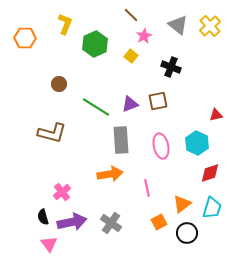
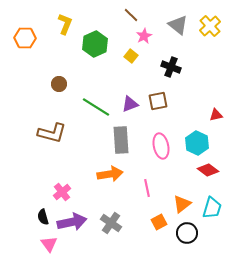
red diamond: moved 2 px left, 3 px up; rotated 55 degrees clockwise
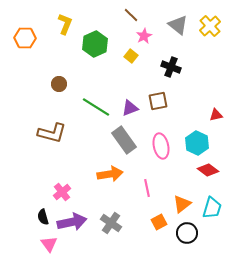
purple triangle: moved 4 px down
gray rectangle: moved 3 px right; rotated 32 degrees counterclockwise
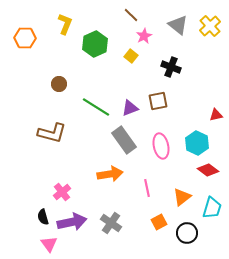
orange triangle: moved 7 px up
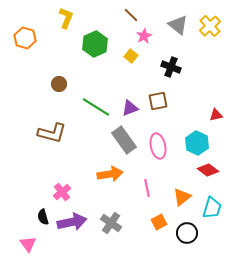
yellow L-shape: moved 1 px right, 6 px up
orange hexagon: rotated 15 degrees clockwise
pink ellipse: moved 3 px left
pink triangle: moved 21 px left
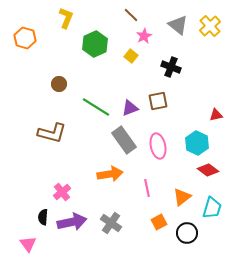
black semicircle: rotated 21 degrees clockwise
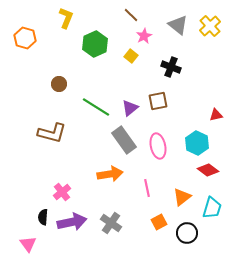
purple triangle: rotated 18 degrees counterclockwise
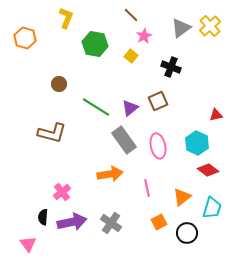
gray triangle: moved 3 px right, 3 px down; rotated 45 degrees clockwise
green hexagon: rotated 25 degrees counterclockwise
brown square: rotated 12 degrees counterclockwise
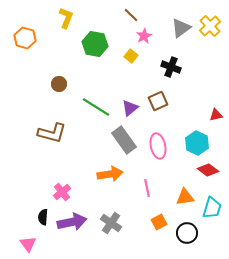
orange triangle: moved 3 px right; rotated 30 degrees clockwise
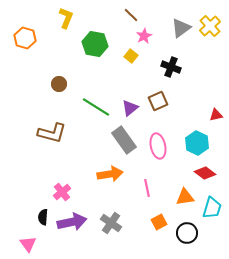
red diamond: moved 3 px left, 3 px down
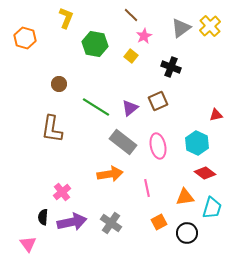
brown L-shape: moved 4 px up; rotated 84 degrees clockwise
gray rectangle: moved 1 px left, 2 px down; rotated 16 degrees counterclockwise
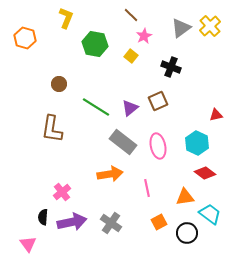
cyan trapezoid: moved 2 px left, 6 px down; rotated 70 degrees counterclockwise
